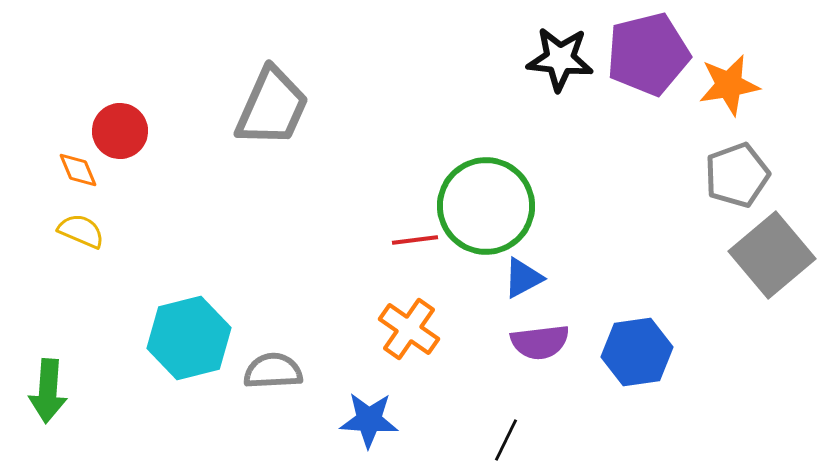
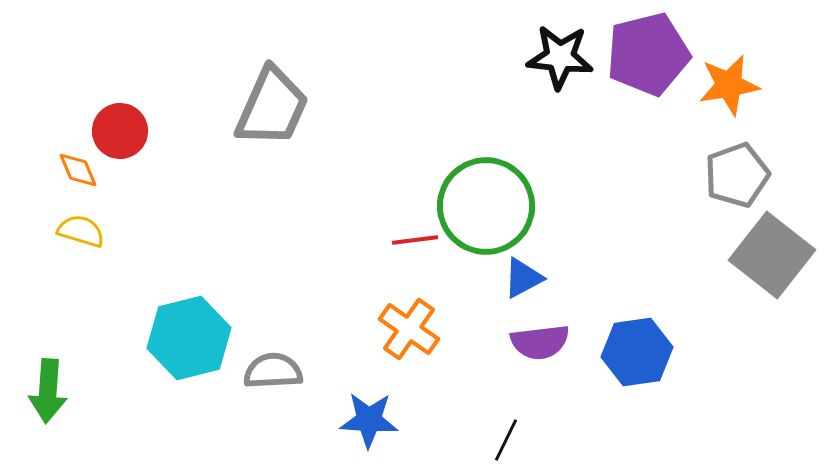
black star: moved 2 px up
yellow semicircle: rotated 6 degrees counterclockwise
gray square: rotated 12 degrees counterclockwise
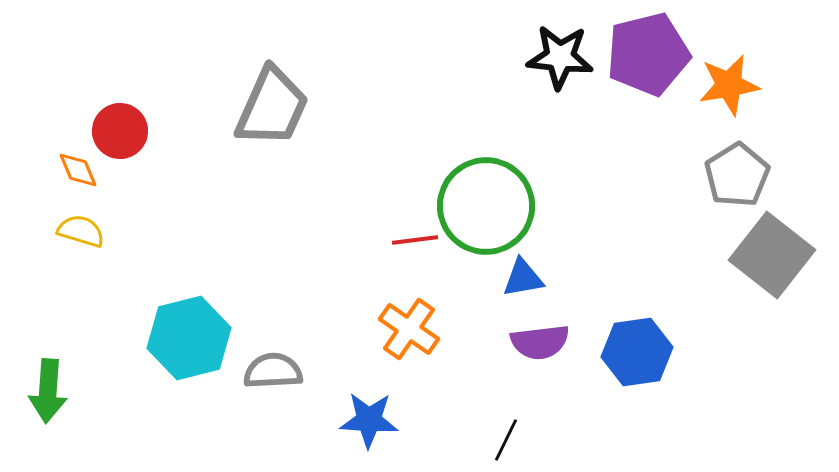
gray pentagon: rotated 12 degrees counterclockwise
blue triangle: rotated 18 degrees clockwise
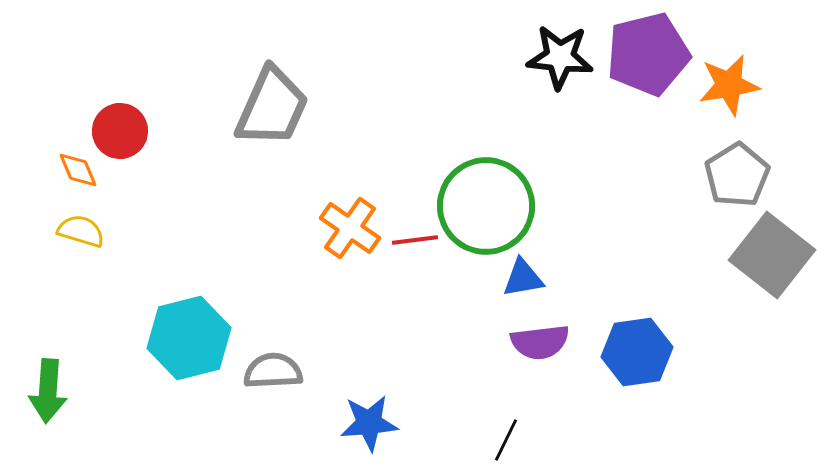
orange cross: moved 59 px left, 101 px up
blue star: moved 3 px down; rotated 8 degrees counterclockwise
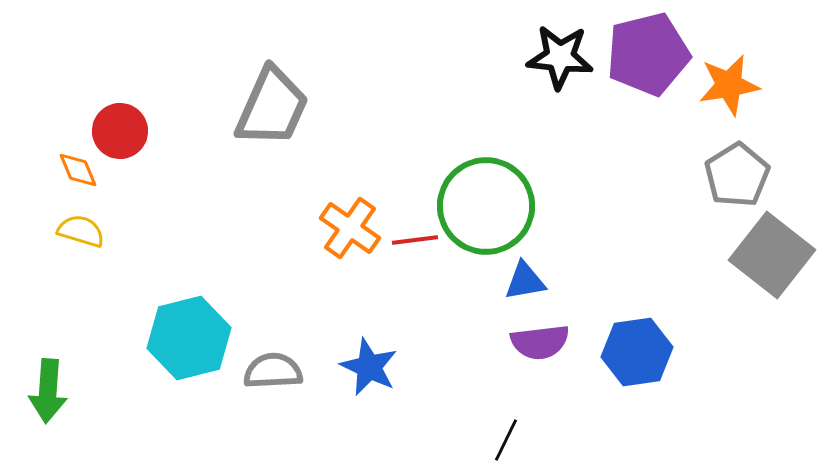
blue triangle: moved 2 px right, 3 px down
blue star: moved 56 px up; rotated 30 degrees clockwise
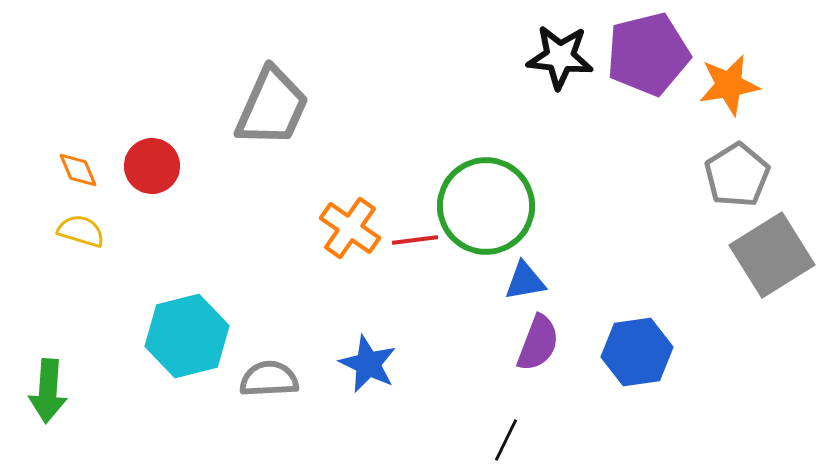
red circle: moved 32 px right, 35 px down
gray square: rotated 20 degrees clockwise
cyan hexagon: moved 2 px left, 2 px up
purple semicircle: moved 2 px left, 1 px down; rotated 62 degrees counterclockwise
blue star: moved 1 px left, 3 px up
gray semicircle: moved 4 px left, 8 px down
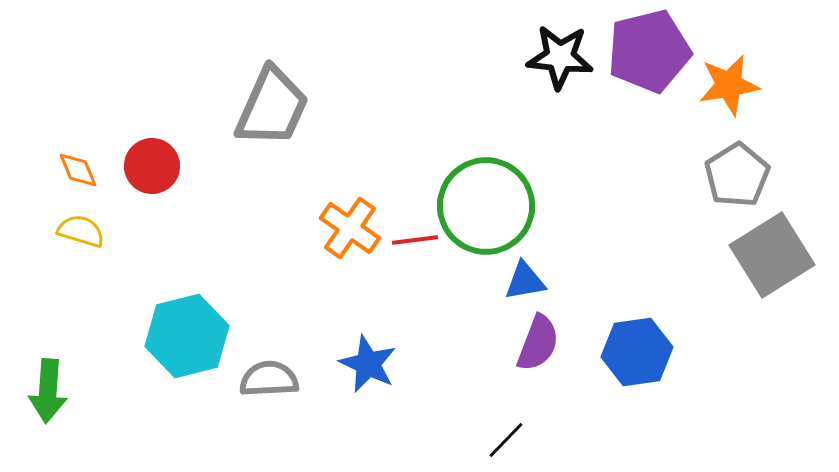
purple pentagon: moved 1 px right, 3 px up
black line: rotated 18 degrees clockwise
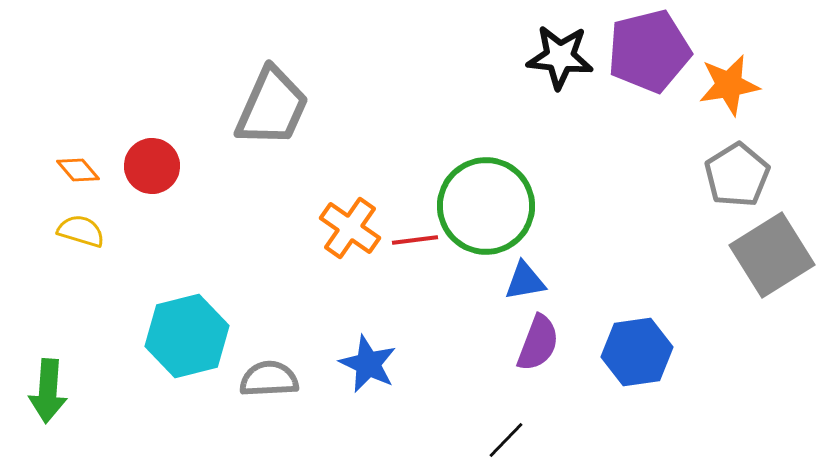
orange diamond: rotated 18 degrees counterclockwise
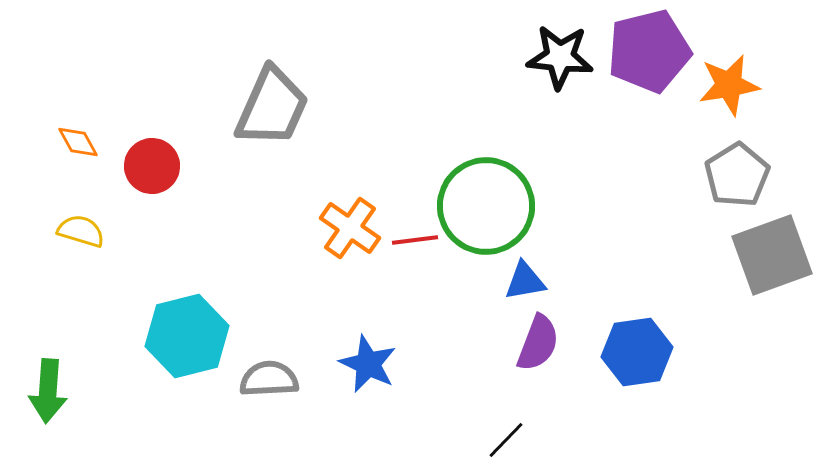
orange diamond: moved 28 px up; rotated 12 degrees clockwise
gray square: rotated 12 degrees clockwise
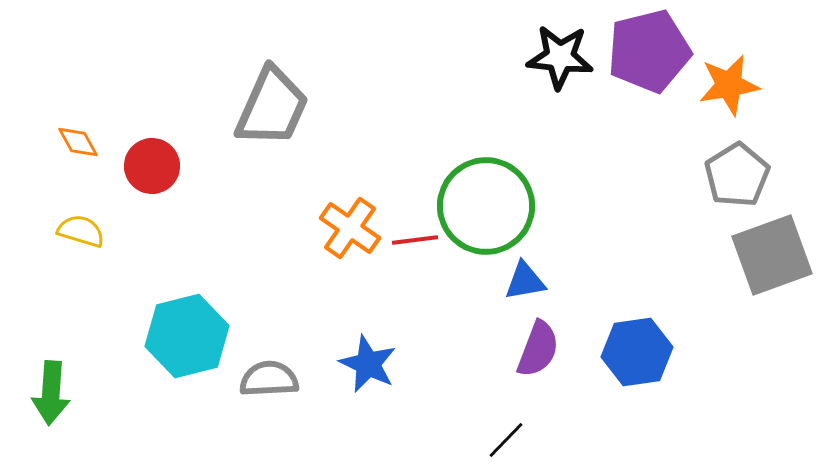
purple semicircle: moved 6 px down
green arrow: moved 3 px right, 2 px down
